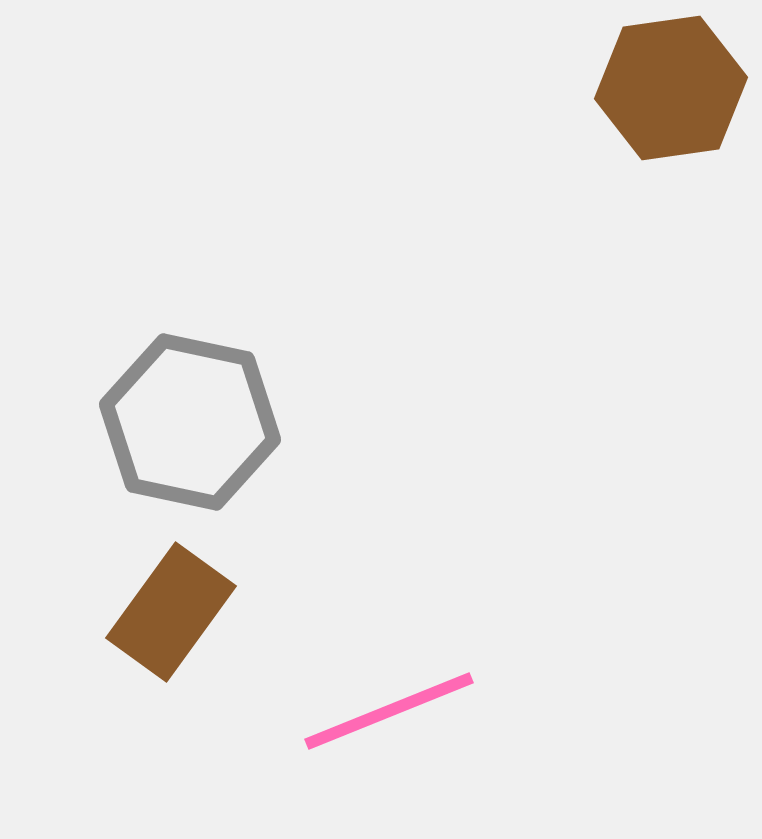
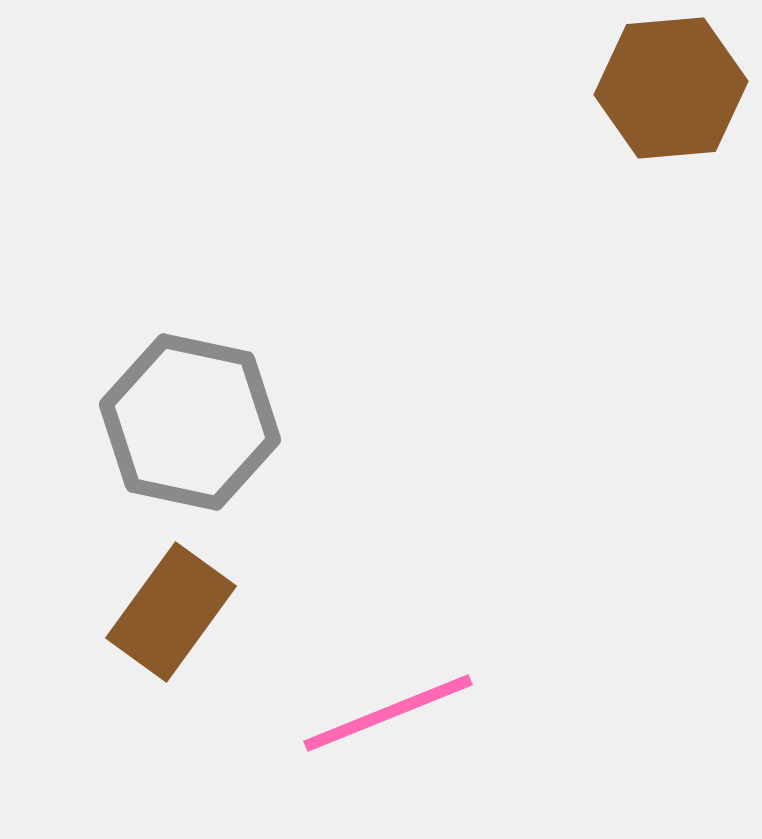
brown hexagon: rotated 3 degrees clockwise
pink line: moved 1 px left, 2 px down
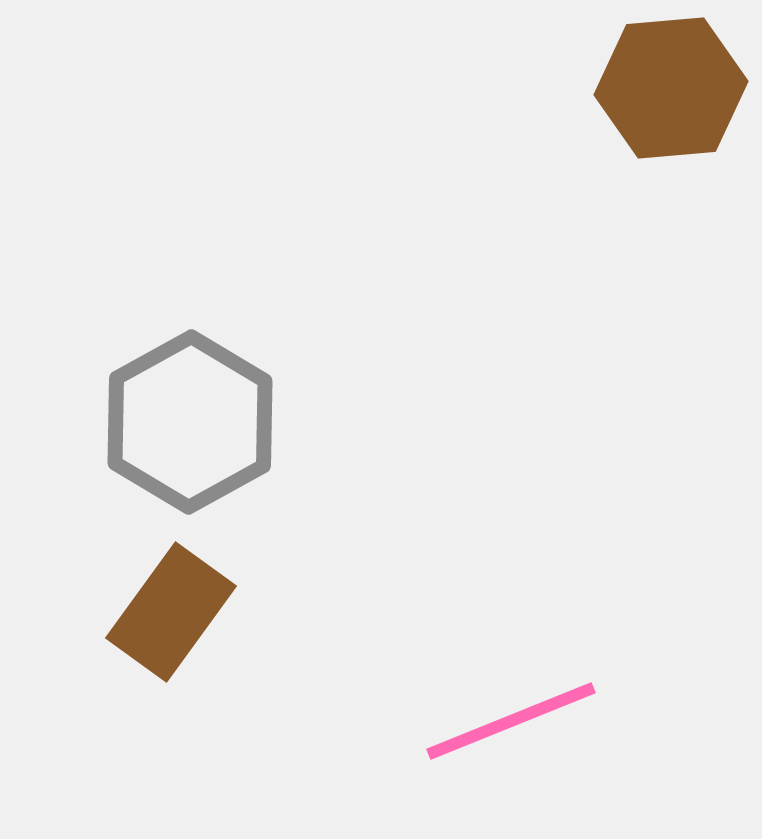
gray hexagon: rotated 19 degrees clockwise
pink line: moved 123 px right, 8 px down
